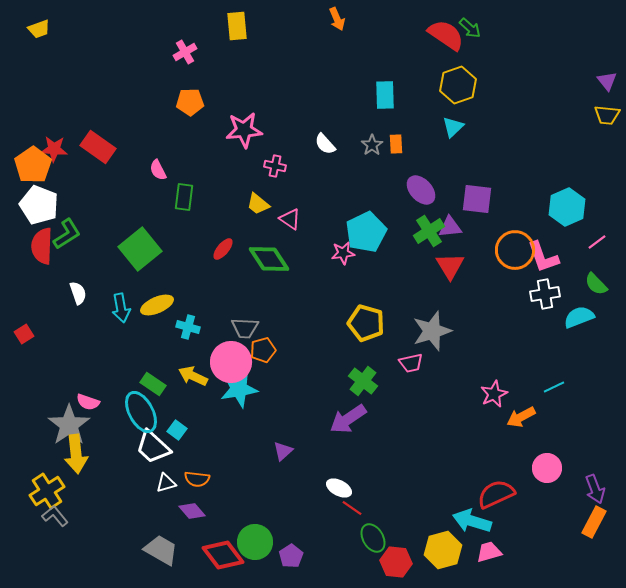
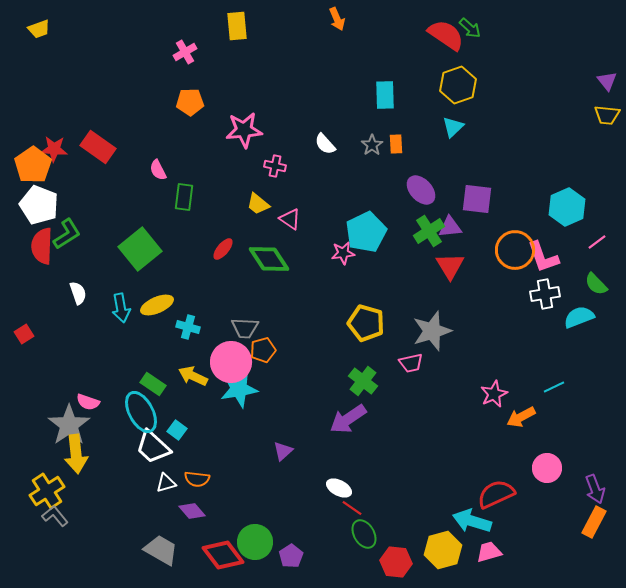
green ellipse at (373, 538): moved 9 px left, 4 px up
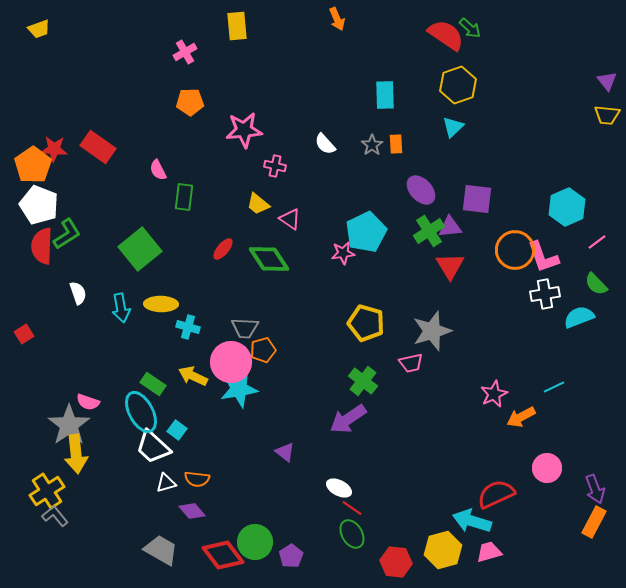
yellow ellipse at (157, 305): moved 4 px right, 1 px up; rotated 24 degrees clockwise
purple triangle at (283, 451): moved 2 px right, 1 px down; rotated 40 degrees counterclockwise
green ellipse at (364, 534): moved 12 px left
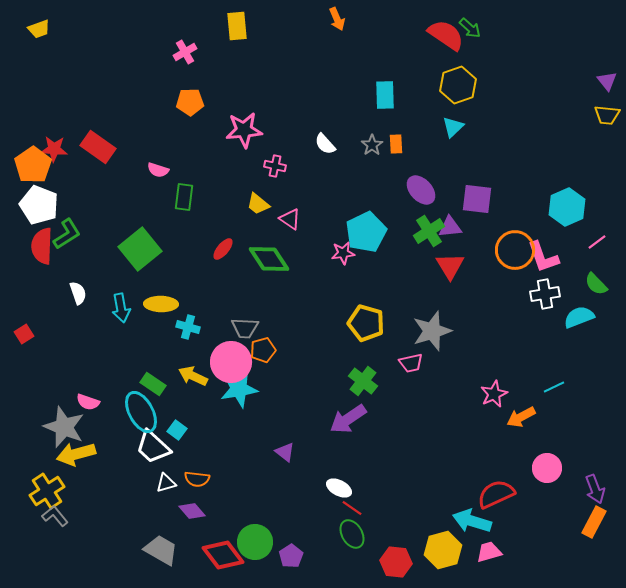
pink semicircle at (158, 170): rotated 45 degrees counterclockwise
gray star at (69, 425): moved 5 px left, 2 px down; rotated 15 degrees counterclockwise
yellow arrow at (76, 454): rotated 81 degrees clockwise
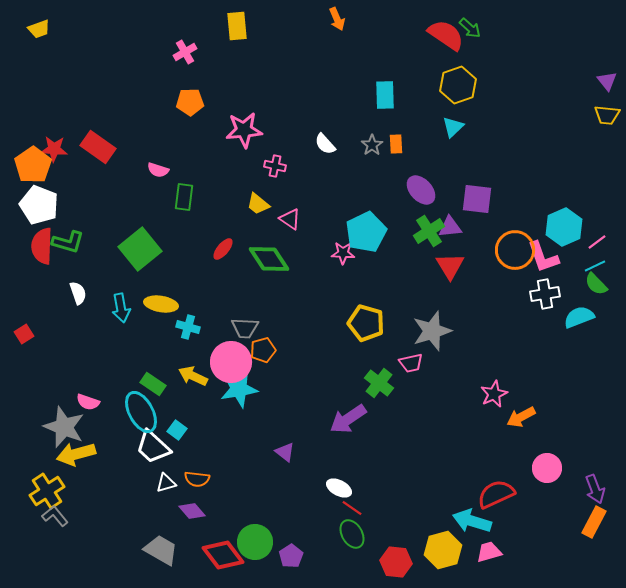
cyan hexagon at (567, 207): moved 3 px left, 20 px down
green L-shape at (67, 234): moved 1 px right, 8 px down; rotated 48 degrees clockwise
pink star at (343, 253): rotated 10 degrees clockwise
yellow ellipse at (161, 304): rotated 8 degrees clockwise
green cross at (363, 381): moved 16 px right, 2 px down
cyan line at (554, 387): moved 41 px right, 121 px up
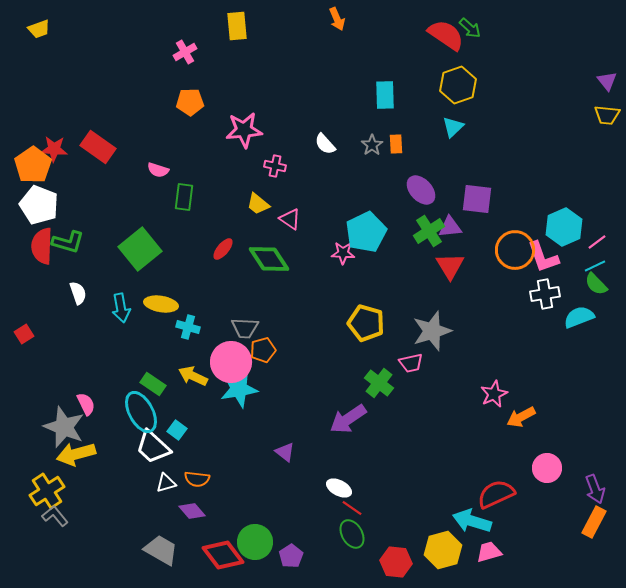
pink semicircle at (88, 402): moved 2 px left, 2 px down; rotated 135 degrees counterclockwise
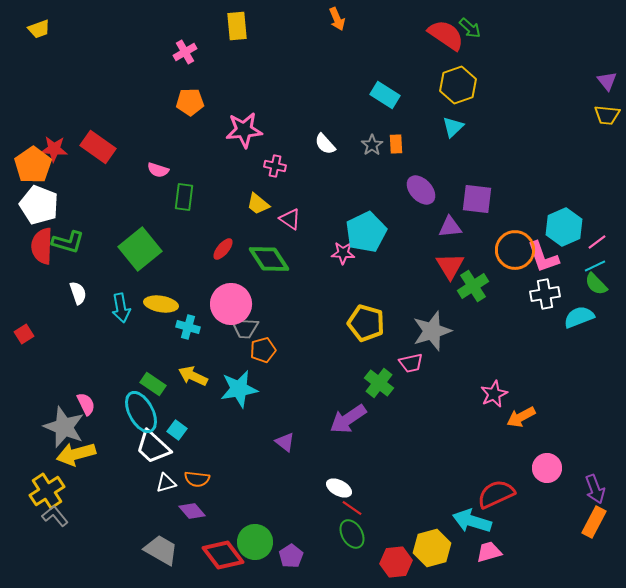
cyan rectangle at (385, 95): rotated 56 degrees counterclockwise
green cross at (429, 231): moved 44 px right, 55 px down
pink circle at (231, 362): moved 58 px up
purple triangle at (285, 452): moved 10 px up
yellow hexagon at (443, 550): moved 11 px left, 2 px up
red hexagon at (396, 562): rotated 12 degrees counterclockwise
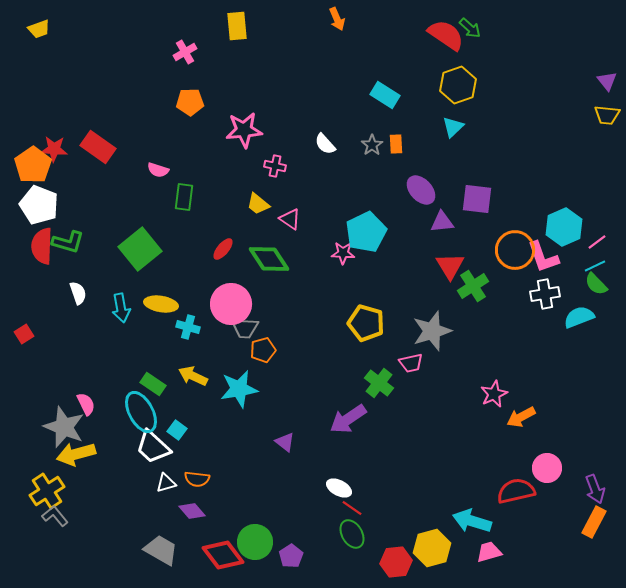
purple triangle at (450, 227): moved 8 px left, 5 px up
red semicircle at (496, 494): moved 20 px right, 3 px up; rotated 12 degrees clockwise
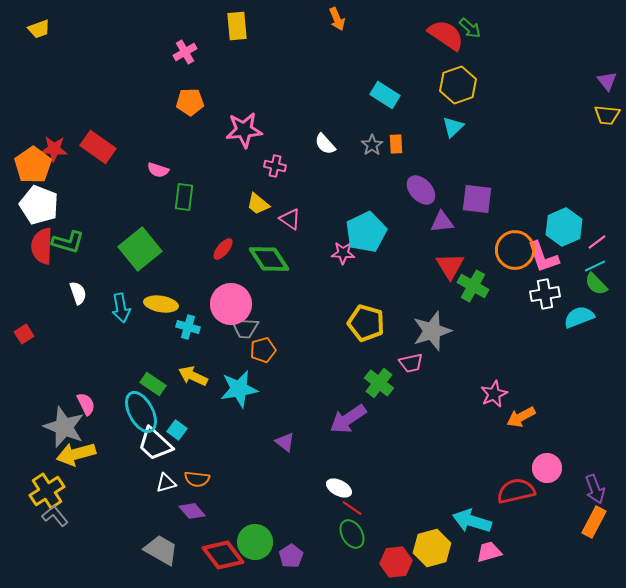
green cross at (473, 286): rotated 28 degrees counterclockwise
white trapezoid at (153, 447): moved 2 px right, 3 px up
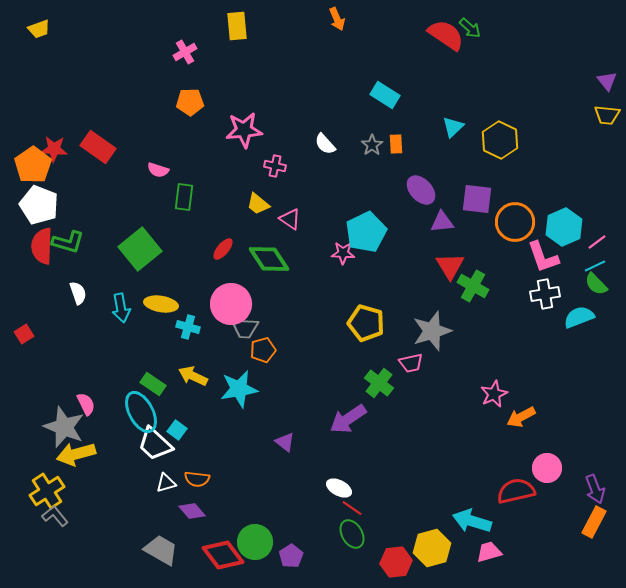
yellow hexagon at (458, 85): moved 42 px right, 55 px down; rotated 15 degrees counterclockwise
orange circle at (515, 250): moved 28 px up
